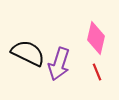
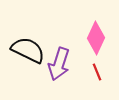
pink diamond: rotated 12 degrees clockwise
black semicircle: moved 3 px up
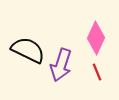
purple arrow: moved 2 px right, 1 px down
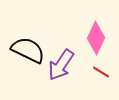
purple arrow: rotated 16 degrees clockwise
red line: moved 4 px right; rotated 36 degrees counterclockwise
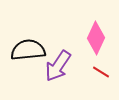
black semicircle: rotated 32 degrees counterclockwise
purple arrow: moved 3 px left, 1 px down
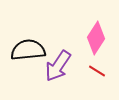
pink diamond: rotated 8 degrees clockwise
red line: moved 4 px left, 1 px up
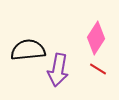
purple arrow: moved 4 px down; rotated 24 degrees counterclockwise
red line: moved 1 px right, 2 px up
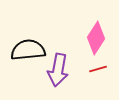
red line: rotated 48 degrees counterclockwise
